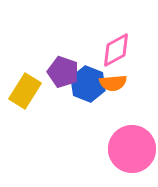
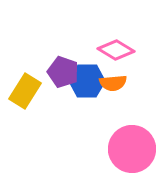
pink diamond: rotated 60 degrees clockwise
blue hexagon: moved 1 px left, 3 px up; rotated 20 degrees counterclockwise
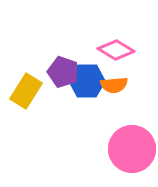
orange semicircle: moved 1 px right, 2 px down
yellow rectangle: moved 1 px right
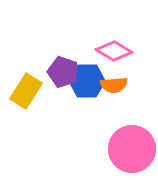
pink diamond: moved 2 px left, 1 px down
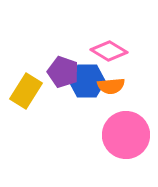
pink diamond: moved 5 px left
orange semicircle: moved 3 px left, 1 px down
pink circle: moved 6 px left, 14 px up
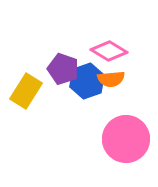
purple pentagon: moved 3 px up
blue hexagon: rotated 20 degrees counterclockwise
orange semicircle: moved 7 px up
pink circle: moved 4 px down
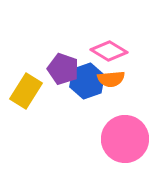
pink circle: moved 1 px left
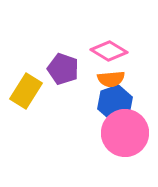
blue hexagon: moved 28 px right, 22 px down
pink circle: moved 6 px up
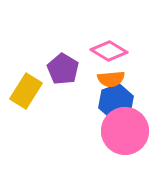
purple pentagon: rotated 12 degrees clockwise
blue hexagon: moved 1 px right, 1 px up
pink circle: moved 2 px up
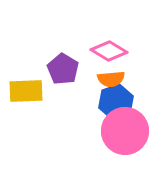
yellow rectangle: rotated 56 degrees clockwise
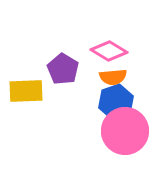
orange semicircle: moved 2 px right, 2 px up
